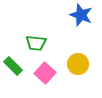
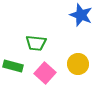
green rectangle: rotated 30 degrees counterclockwise
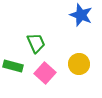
green trapezoid: rotated 120 degrees counterclockwise
yellow circle: moved 1 px right
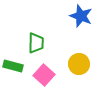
blue star: moved 1 px down
green trapezoid: rotated 25 degrees clockwise
pink square: moved 1 px left, 2 px down
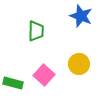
green trapezoid: moved 12 px up
green rectangle: moved 17 px down
